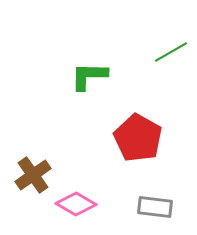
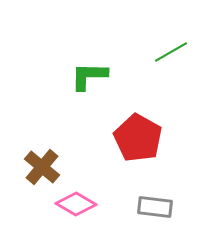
brown cross: moved 9 px right, 8 px up; rotated 15 degrees counterclockwise
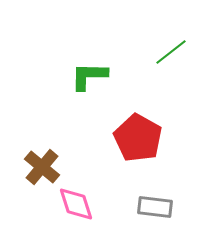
green line: rotated 8 degrees counterclockwise
pink diamond: rotated 42 degrees clockwise
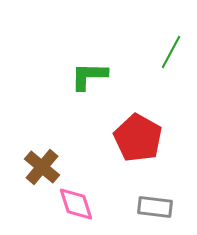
green line: rotated 24 degrees counterclockwise
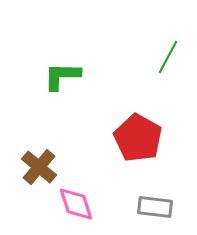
green line: moved 3 px left, 5 px down
green L-shape: moved 27 px left
brown cross: moved 3 px left
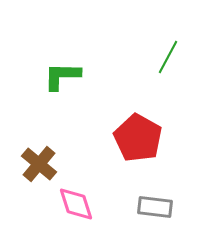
brown cross: moved 3 px up
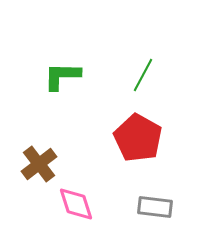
green line: moved 25 px left, 18 px down
brown cross: rotated 12 degrees clockwise
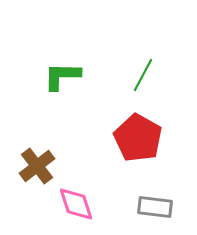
brown cross: moved 2 px left, 2 px down
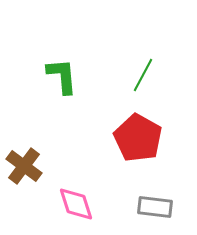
green L-shape: rotated 84 degrees clockwise
brown cross: moved 13 px left; rotated 15 degrees counterclockwise
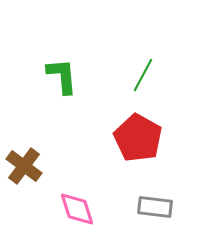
pink diamond: moved 1 px right, 5 px down
